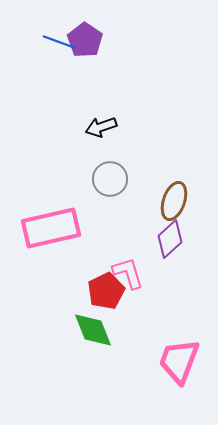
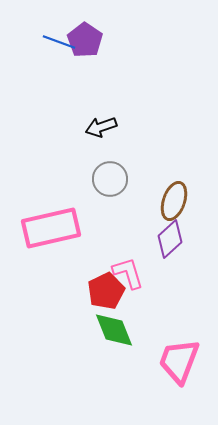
green diamond: moved 21 px right
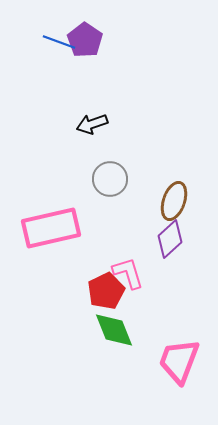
black arrow: moved 9 px left, 3 px up
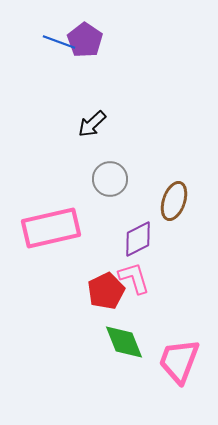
black arrow: rotated 24 degrees counterclockwise
purple diamond: moved 32 px left; rotated 15 degrees clockwise
pink L-shape: moved 6 px right, 5 px down
green diamond: moved 10 px right, 12 px down
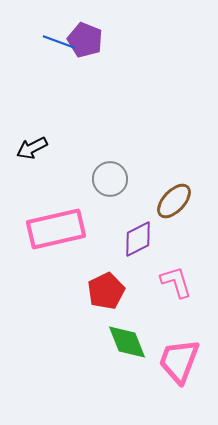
purple pentagon: rotated 12 degrees counterclockwise
black arrow: moved 60 px left, 24 px down; rotated 16 degrees clockwise
brown ellipse: rotated 24 degrees clockwise
pink rectangle: moved 5 px right, 1 px down
pink L-shape: moved 42 px right, 4 px down
green diamond: moved 3 px right
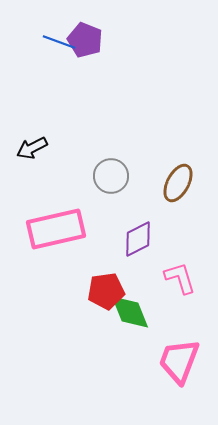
gray circle: moved 1 px right, 3 px up
brown ellipse: moved 4 px right, 18 px up; rotated 15 degrees counterclockwise
pink L-shape: moved 4 px right, 4 px up
red pentagon: rotated 18 degrees clockwise
green diamond: moved 3 px right, 30 px up
